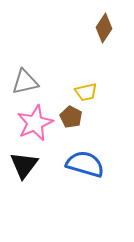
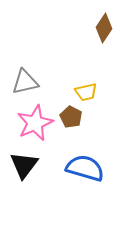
blue semicircle: moved 4 px down
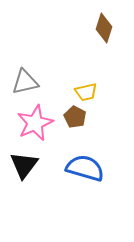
brown diamond: rotated 16 degrees counterclockwise
brown pentagon: moved 4 px right
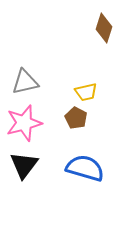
brown pentagon: moved 1 px right, 1 px down
pink star: moved 11 px left; rotated 9 degrees clockwise
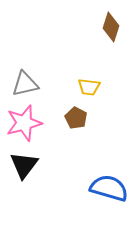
brown diamond: moved 7 px right, 1 px up
gray triangle: moved 2 px down
yellow trapezoid: moved 3 px right, 5 px up; rotated 20 degrees clockwise
blue semicircle: moved 24 px right, 20 px down
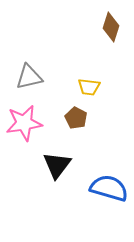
gray triangle: moved 4 px right, 7 px up
pink star: rotated 6 degrees clockwise
black triangle: moved 33 px right
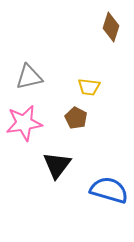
blue semicircle: moved 2 px down
